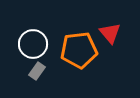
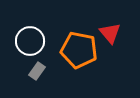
white circle: moved 3 px left, 3 px up
orange pentagon: rotated 18 degrees clockwise
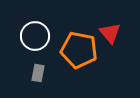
white circle: moved 5 px right, 5 px up
gray rectangle: moved 1 px right, 2 px down; rotated 24 degrees counterclockwise
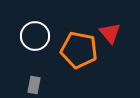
gray rectangle: moved 4 px left, 12 px down
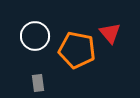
orange pentagon: moved 2 px left
gray rectangle: moved 4 px right, 2 px up; rotated 18 degrees counterclockwise
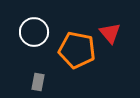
white circle: moved 1 px left, 4 px up
gray rectangle: moved 1 px up; rotated 18 degrees clockwise
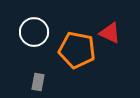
red triangle: rotated 25 degrees counterclockwise
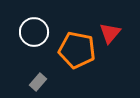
red triangle: rotated 45 degrees clockwise
gray rectangle: rotated 30 degrees clockwise
